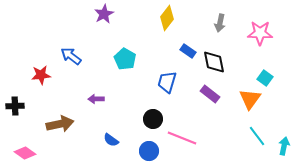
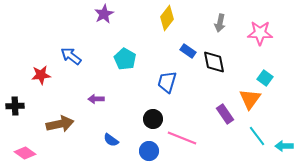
purple rectangle: moved 15 px right, 20 px down; rotated 18 degrees clockwise
cyan arrow: rotated 102 degrees counterclockwise
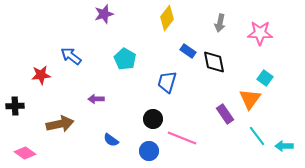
purple star: rotated 12 degrees clockwise
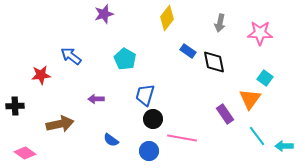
blue trapezoid: moved 22 px left, 13 px down
pink line: rotated 12 degrees counterclockwise
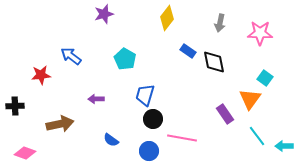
pink diamond: rotated 15 degrees counterclockwise
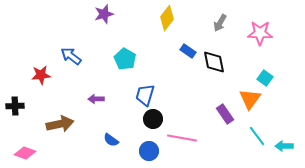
gray arrow: rotated 18 degrees clockwise
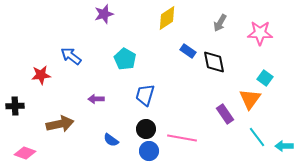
yellow diamond: rotated 20 degrees clockwise
black circle: moved 7 px left, 10 px down
cyan line: moved 1 px down
